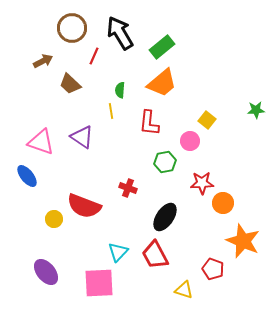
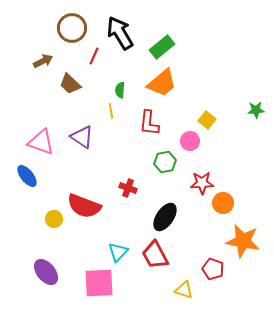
orange star: rotated 12 degrees counterclockwise
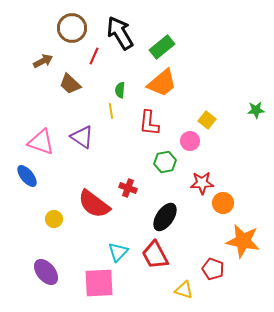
red semicircle: moved 10 px right, 2 px up; rotated 16 degrees clockwise
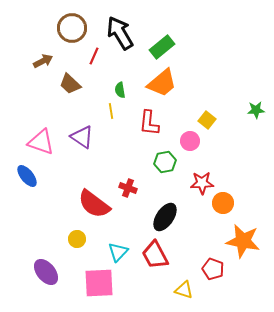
green semicircle: rotated 14 degrees counterclockwise
yellow circle: moved 23 px right, 20 px down
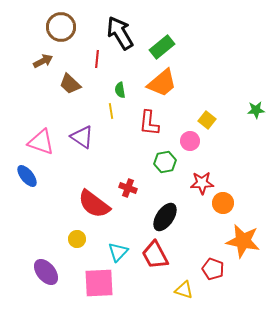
brown circle: moved 11 px left, 1 px up
red line: moved 3 px right, 3 px down; rotated 18 degrees counterclockwise
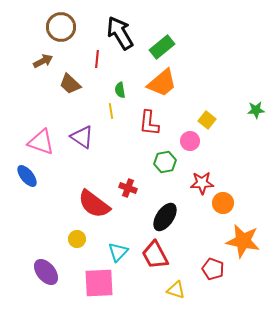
yellow triangle: moved 8 px left
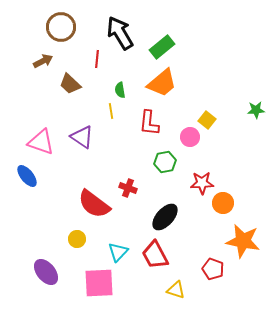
pink circle: moved 4 px up
black ellipse: rotated 8 degrees clockwise
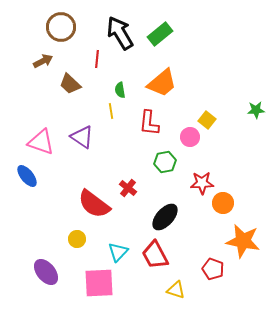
green rectangle: moved 2 px left, 13 px up
red cross: rotated 18 degrees clockwise
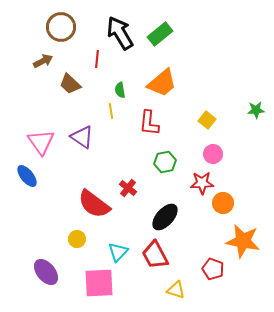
pink circle: moved 23 px right, 17 px down
pink triangle: rotated 36 degrees clockwise
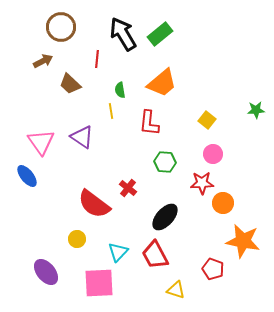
black arrow: moved 3 px right, 1 px down
green hexagon: rotated 15 degrees clockwise
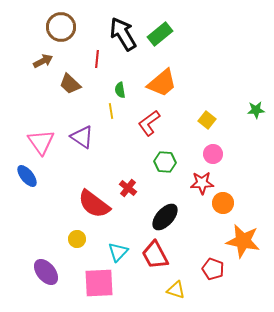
red L-shape: rotated 48 degrees clockwise
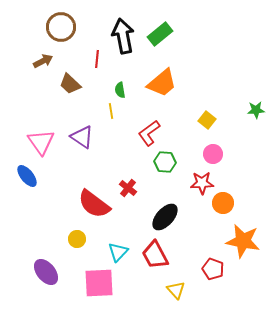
black arrow: moved 2 px down; rotated 20 degrees clockwise
red L-shape: moved 10 px down
yellow triangle: rotated 30 degrees clockwise
